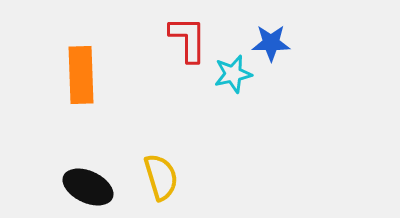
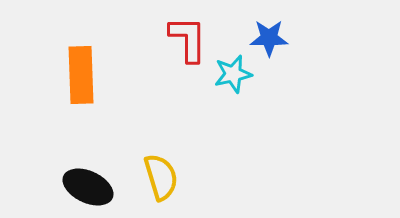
blue star: moved 2 px left, 5 px up
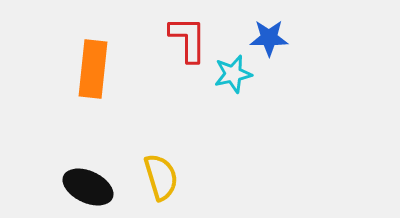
orange rectangle: moved 12 px right, 6 px up; rotated 8 degrees clockwise
